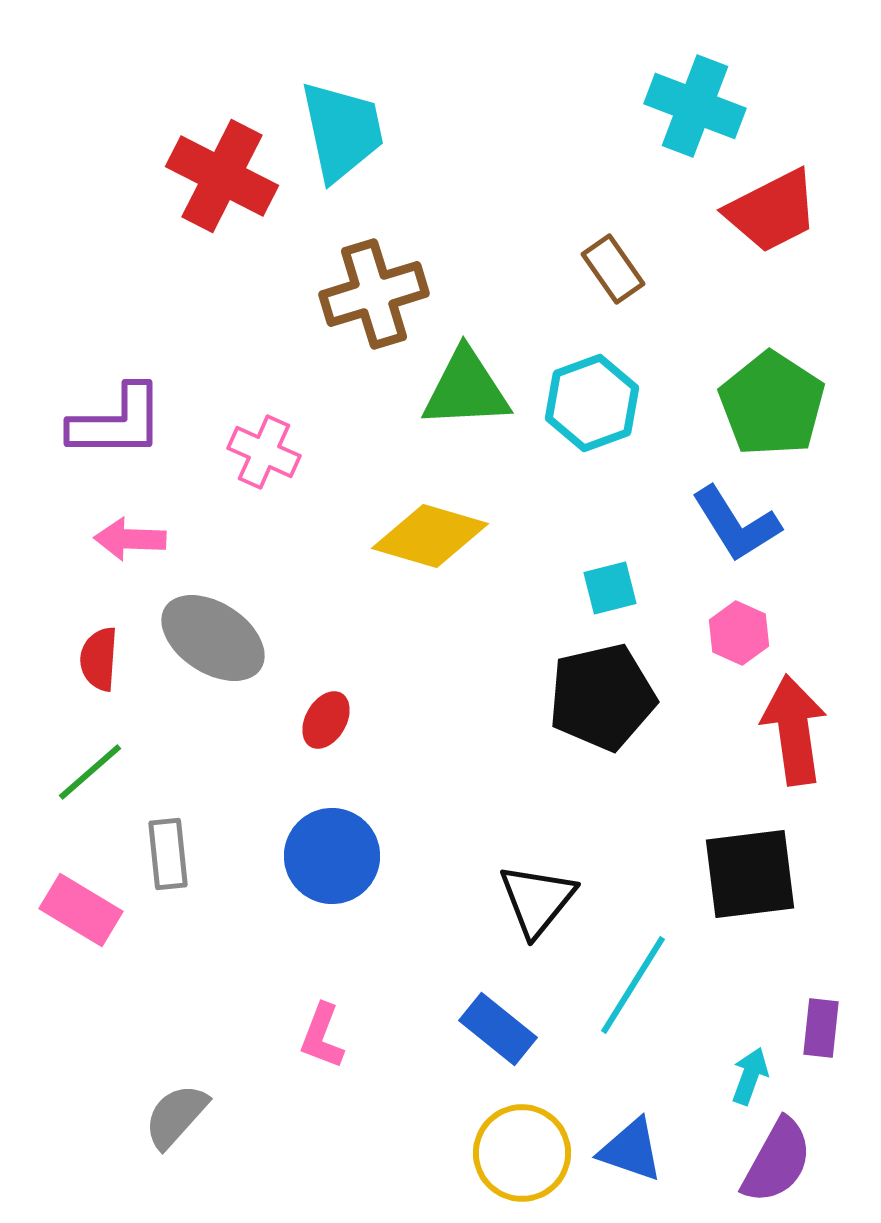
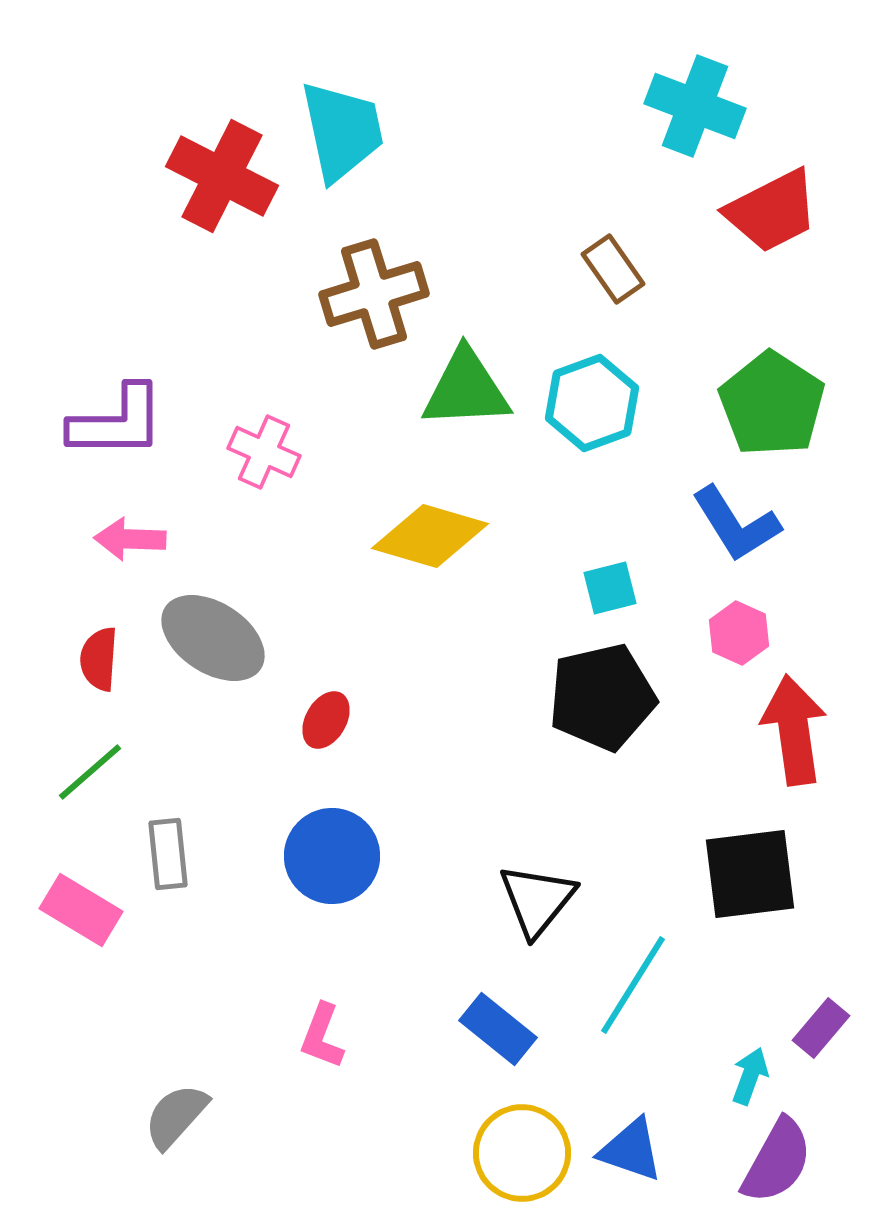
purple rectangle: rotated 34 degrees clockwise
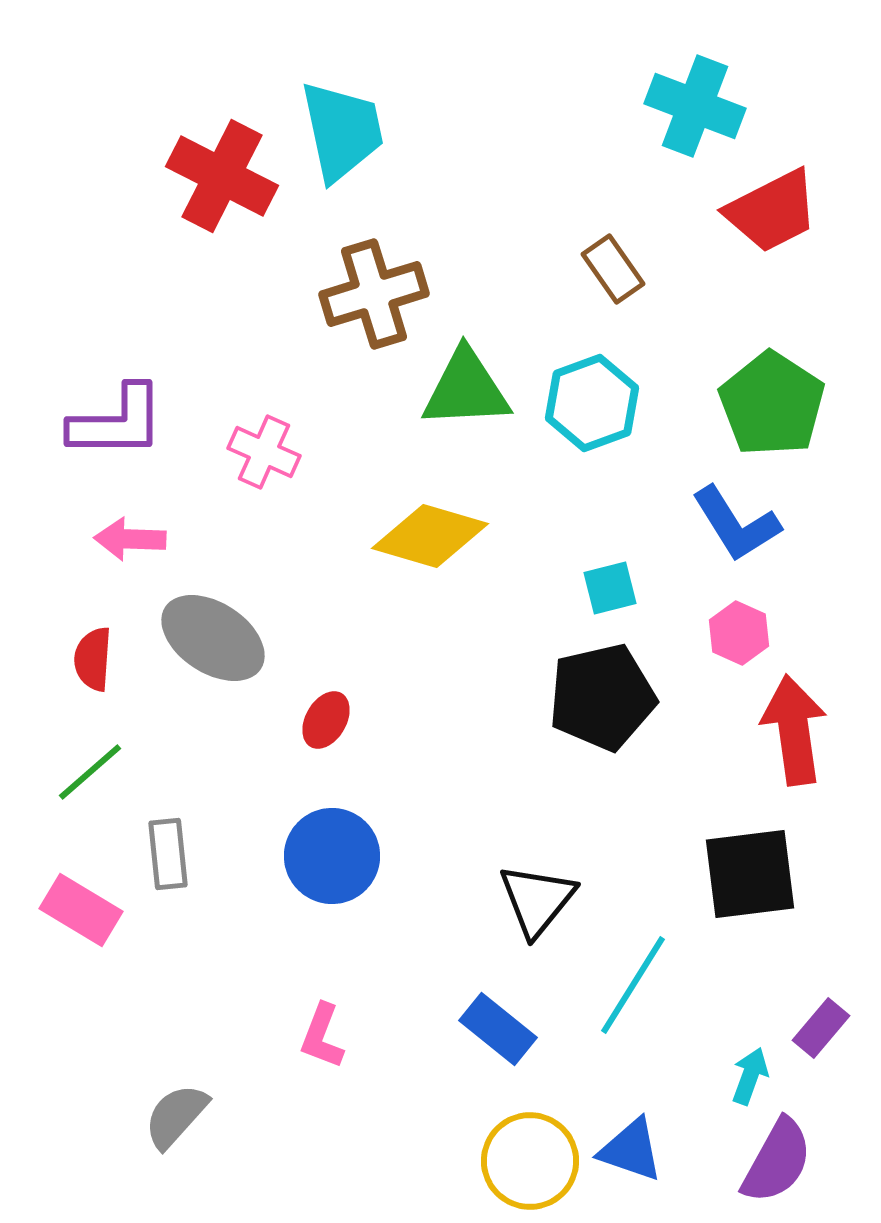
red semicircle: moved 6 px left
yellow circle: moved 8 px right, 8 px down
